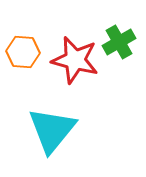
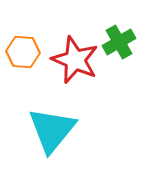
red star: rotated 9 degrees clockwise
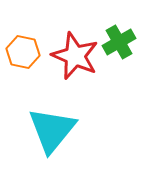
orange hexagon: rotated 8 degrees clockwise
red star: moved 4 px up
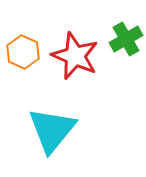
green cross: moved 7 px right, 3 px up
orange hexagon: rotated 12 degrees clockwise
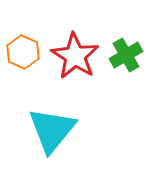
green cross: moved 16 px down
red star: rotated 9 degrees clockwise
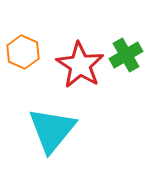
red star: moved 5 px right, 9 px down
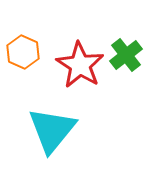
green cross: rotated 8 degrees counterclockwise
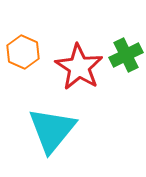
green cross: rotated 12 degrees clockwise
red star: moved 1 px left, 2 px down
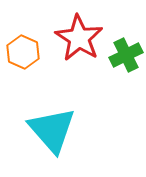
red star: moved 29 px up
cyan triangle: rotated 20 degrees counterclockwise
